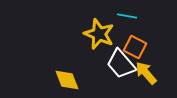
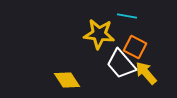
yellow star: rotated 16 degrees counterclockwise
yellow diamond: rotated 12 degrees counterclockwise
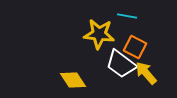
white trapezoid: rotated 12 degrees counterclockwise
yellow diamond: moved 6 px right
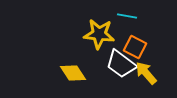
yellow diamond: moved 7 px up
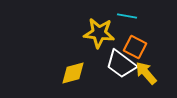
yellow star: moved 1 px up
yellow diamond: rotated 72 degrees counterclockwise
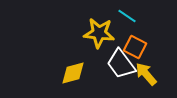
cyan line: rotated 24 degrees clockwise
white trapezoid: rotated 16 degrees clockwise
yellow arrow: moved 1 px down
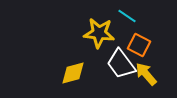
orange square: moved 4 px right, 2 px up
